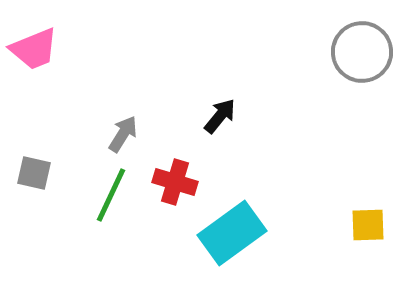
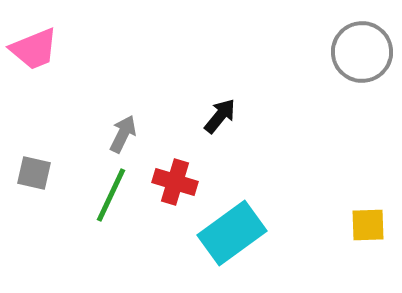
gray arrow: rotated 6 degrees counterclockwise
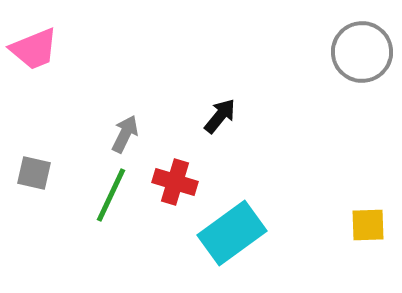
gray arrow: moved 2 px right
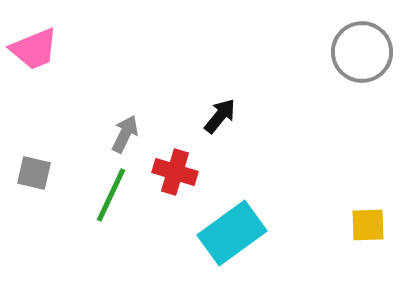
red cross: moved 10 px up
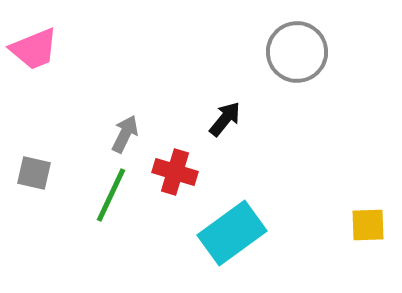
gray circle: moved 65 px left
black arrow: moved 5 px right, 3 px down
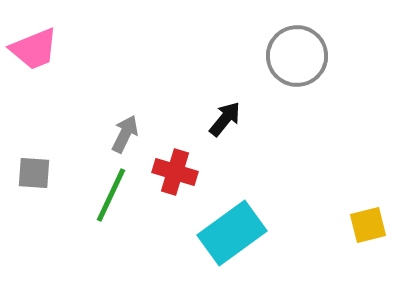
gray circle: moved 4 px down
gray square: rotated 9 degrees counterclockwise
yellow square: rotated 12 degrees counterclockwise
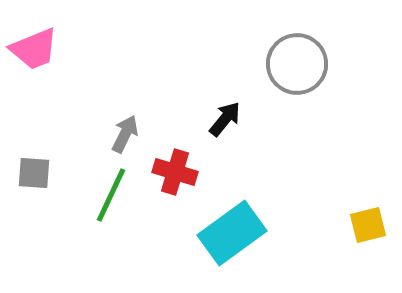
gray circle: moved 8 px down
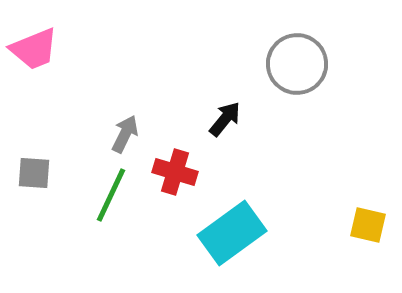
yellow square: rotated 27 degrees clockwise
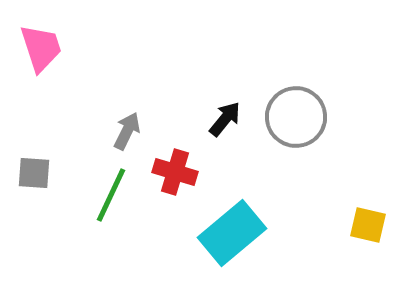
pink trapezoid: moved 7 px right, 1 px up; rotated 86 degrees counterclockwise
gray circle: moved 1 px left, 53 px down
gray arrow: moved 2 px right, 3 px up
cyan rectangle: rotated 4 degrees counterclockwise
